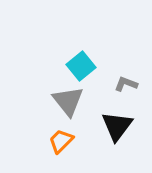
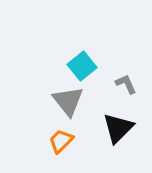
cyan square: moved 1 px right
gray L-shape: rotated 45 degrees clockwise
black triangle: moved 1 px right, 2 px down; rotated 8 degrees clockwise
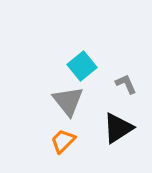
black triangle: rotated 12 degrees clockwise
orange trapezoid: moved 2 px right
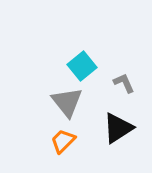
gray L-shape: moved 2 px left, 1 px up
gray triangle: moved 1 px left, 1 px down
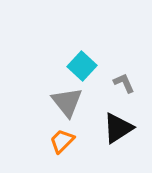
cyan square: rotated 8 degrees counterclockwise
orange trapezoid: moved 1 px left
